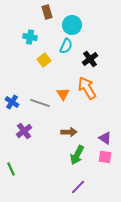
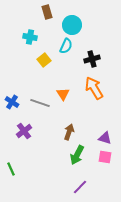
black cross: moved 2 px right; rotated 21 degrees clockwise
orange arrow: moved 7 px right
brown arrow: rotated 70 degrees counterclockwise
purple triangle: rotated 16 degrees counterclockwise
purple line: moved 2 px right
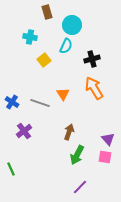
purple triangle: moved 3 px right, 1 px down; rotated 32 degrees clockwise
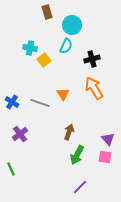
cyan cross: moved 11 px down
purple cross: moved 4 px left, 3 px down
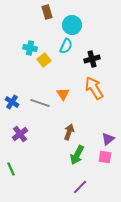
purple triangle: rotated 32 degrees clockwise
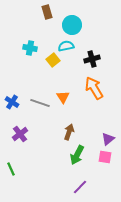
cyan semicircle: rotated 126 degrees counterclockwise
yellow square: moved 9 px right
orange triangle: moved 3 px down
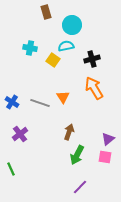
brown rectangle: moved 1 px left
yellow square: rotated 16 degrees counterclockwise
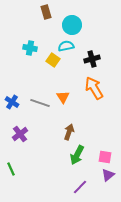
purple triangle: moved 36 px down
